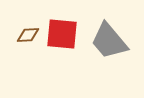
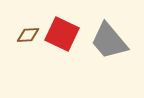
red square: rotated 20 degrees clockwise
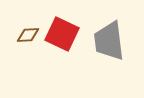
gray trapezoid: rotated 33 degrees clockwise
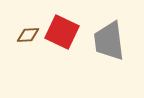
red square: moved 2 px up
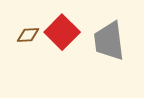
red square: rotated 20 degrees clockwise
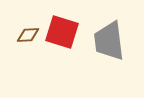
red square: rotated 28 degrees counterclockwise
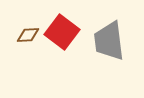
red square: rotated 20 degrees clockwise
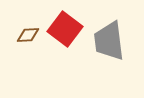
red square: moved 3 px right, 3 px up
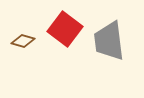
brown diamond: moved 5 px left, 6 px down; rotated 20 degrees clockwise
